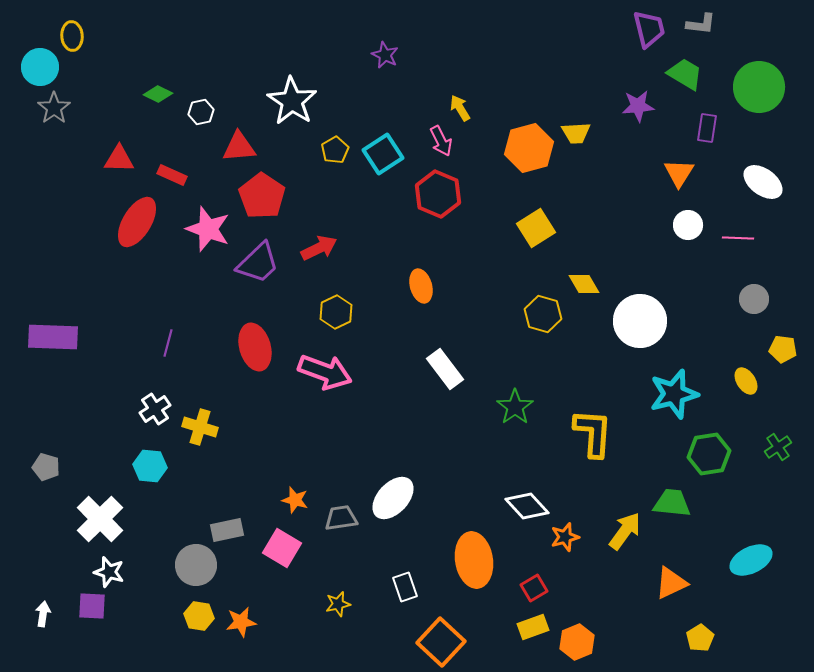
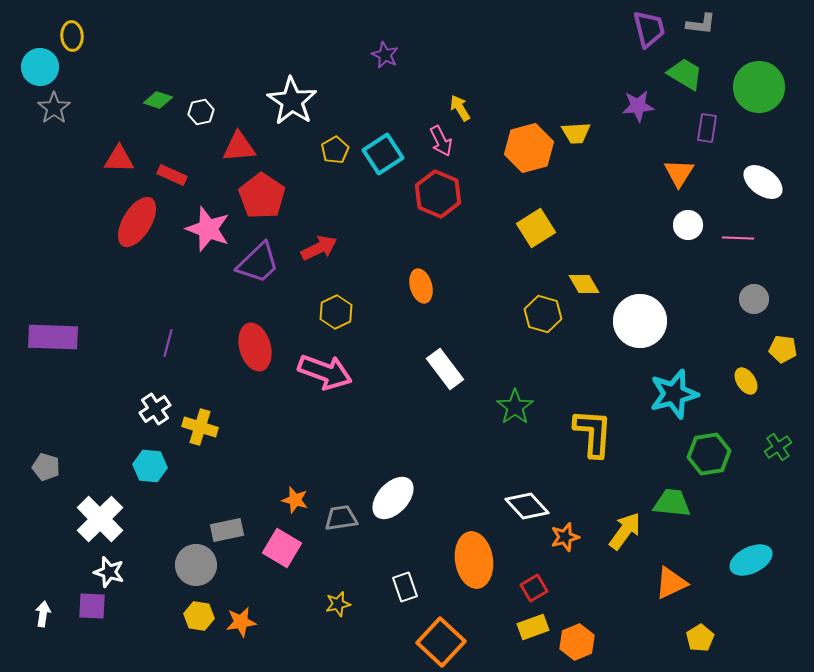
green diamond at (158, 94): moved 6 px down; rotated 8 degrees counterclockwise
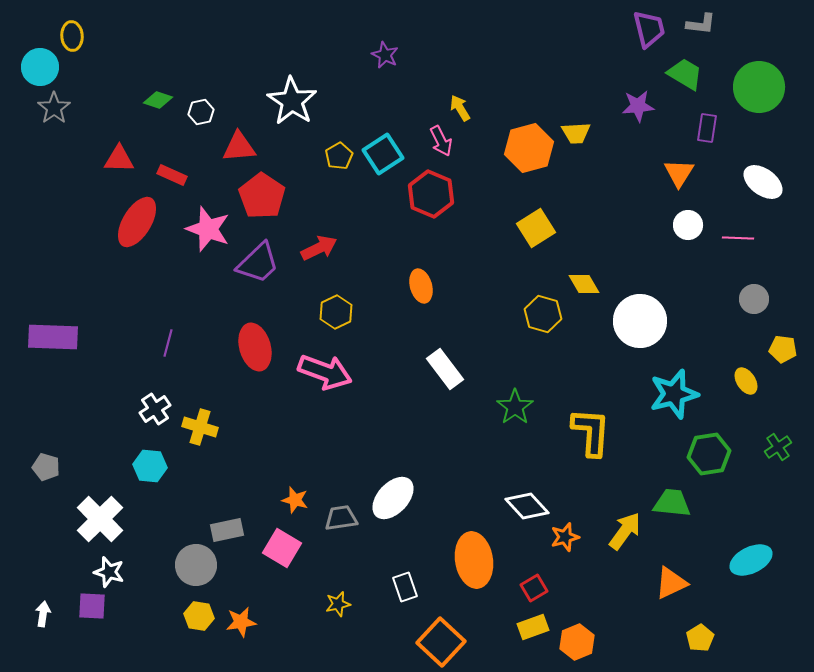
yellow pentagon at (335, 150): moved 4 px right, 6 px down
red hexagon at (438, 194): moved 7 px left
yellow L-shape at (593, 433): moved 2 px left, 1 px up
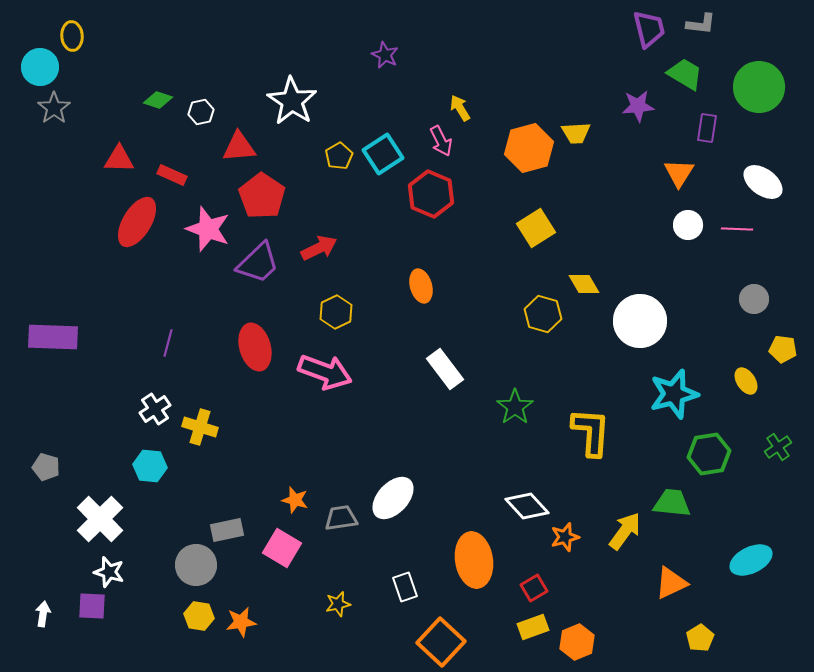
pink line at (738, 238): moved 1 px left, 9 px up
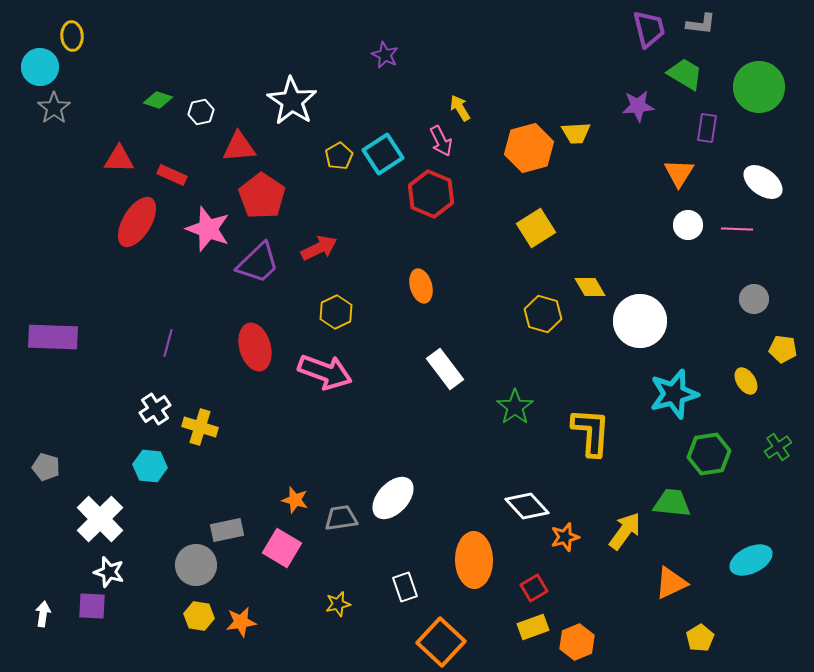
yellow diamond at (584, 284): moved 6 px right, 3 px down
orange ellipse at (474, 560): rotated 8 degrees clockwise
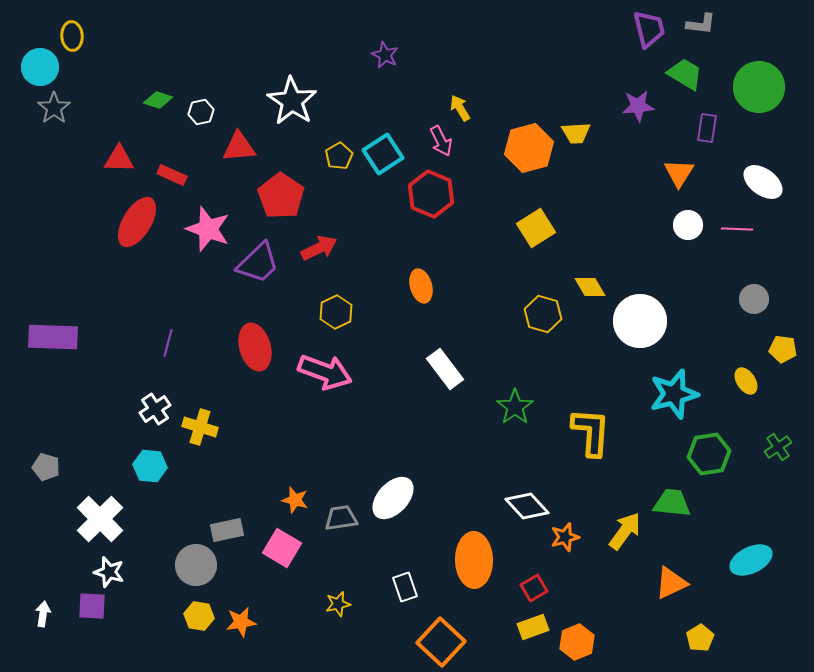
red pentagon at (262, 196): moved 19 px right
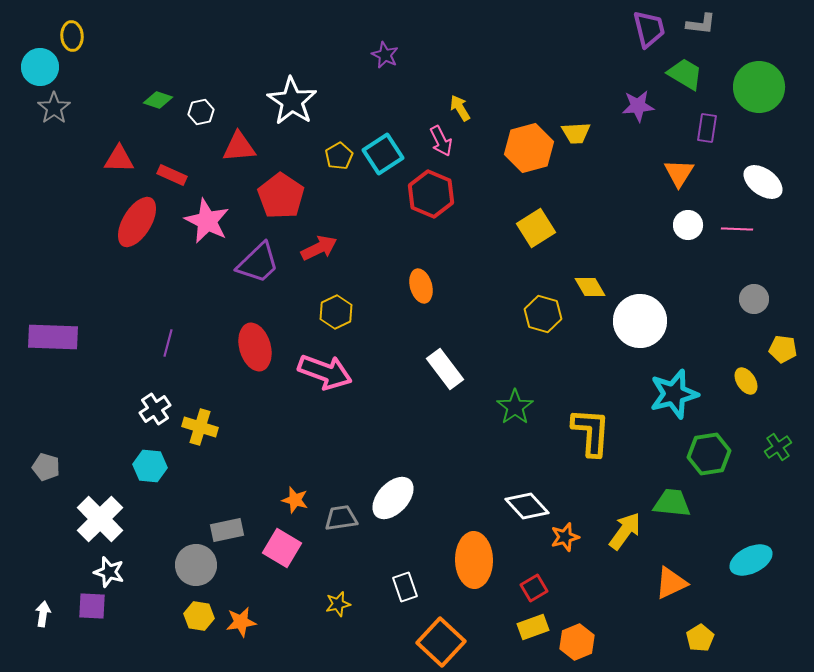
pink star at (208, 229): moved 1 px left, 8 px up; rotated 6 degrees clockwise
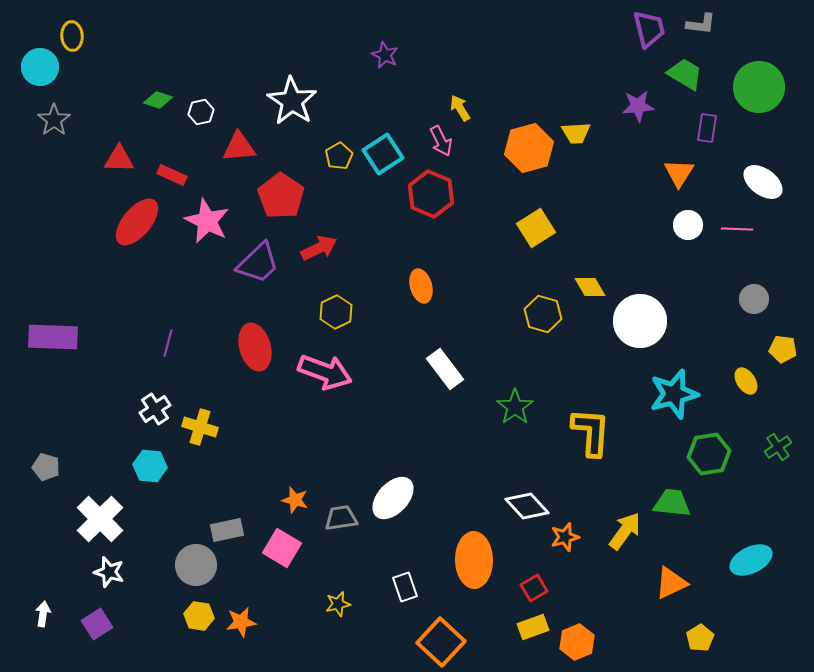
gray star at (54, 108): moved 12 px down
red ellipse at (137, 222): rotated 9 degrees clockwise
purple square at (92, 606): moved 5 px right, 18 px down; rotated 36 degrees counterclockwise
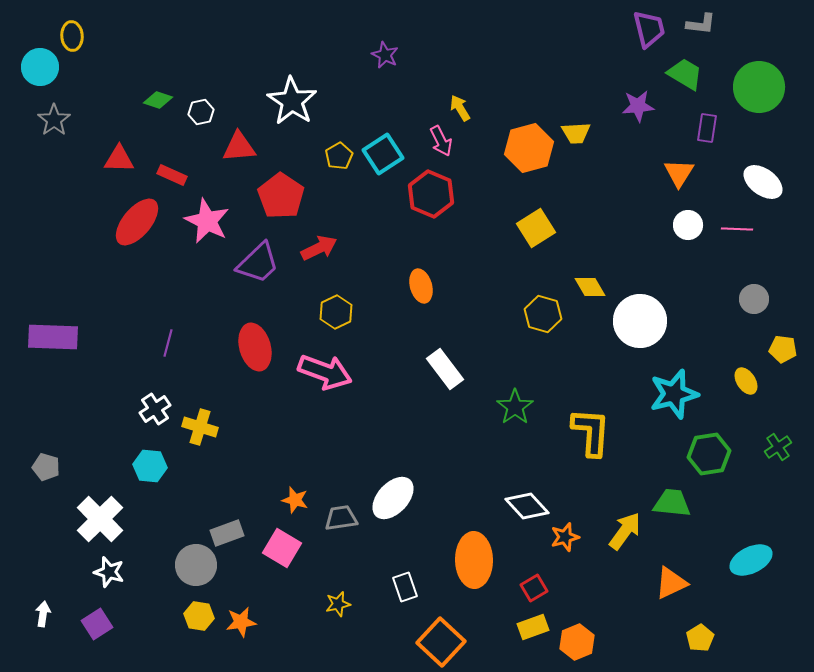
gray rectangle at (227, 530): moved 3 px down; rotated 8 degrees counterclockwise
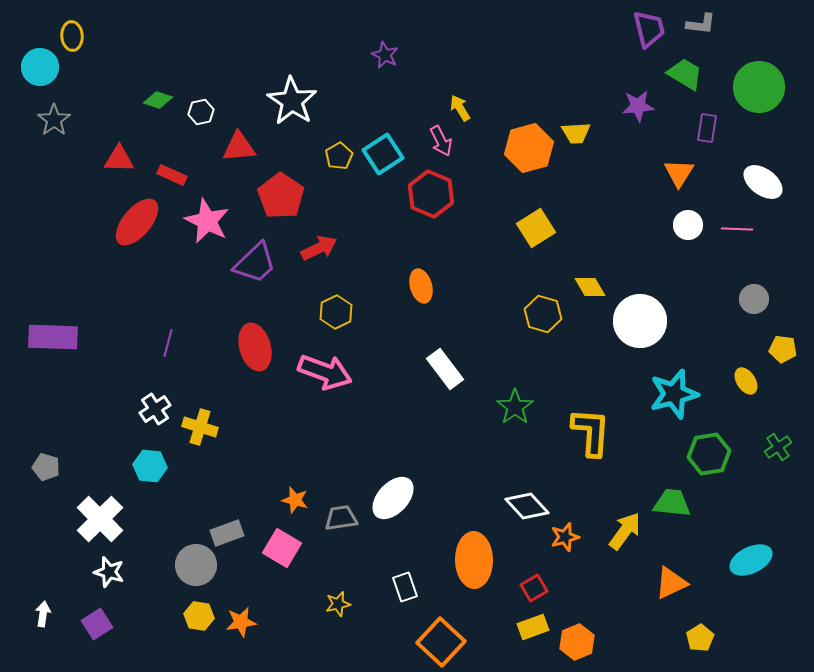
purple trapezoid at (258, 263): moved 3 px left
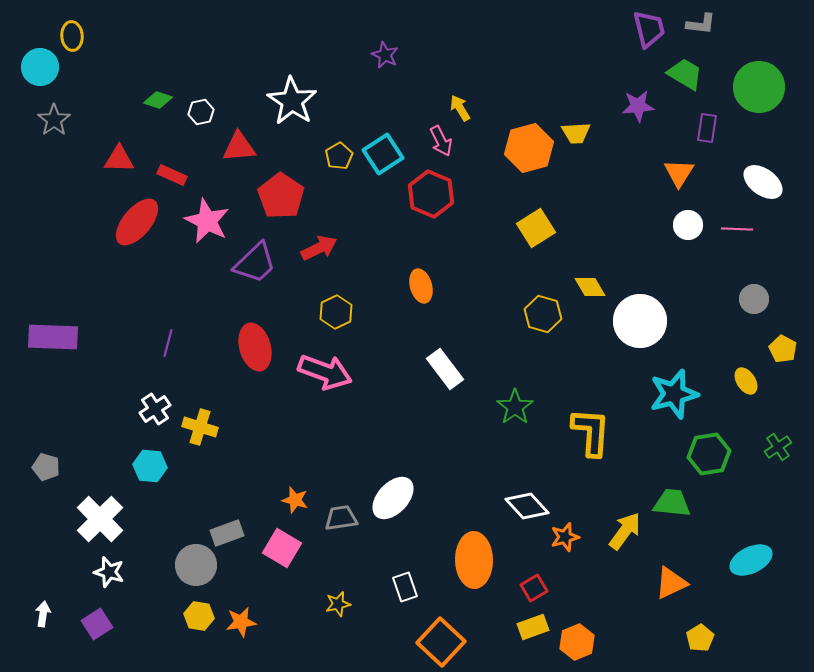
yellow pentagon at (783, 349): rotated 20 degrees clockwise
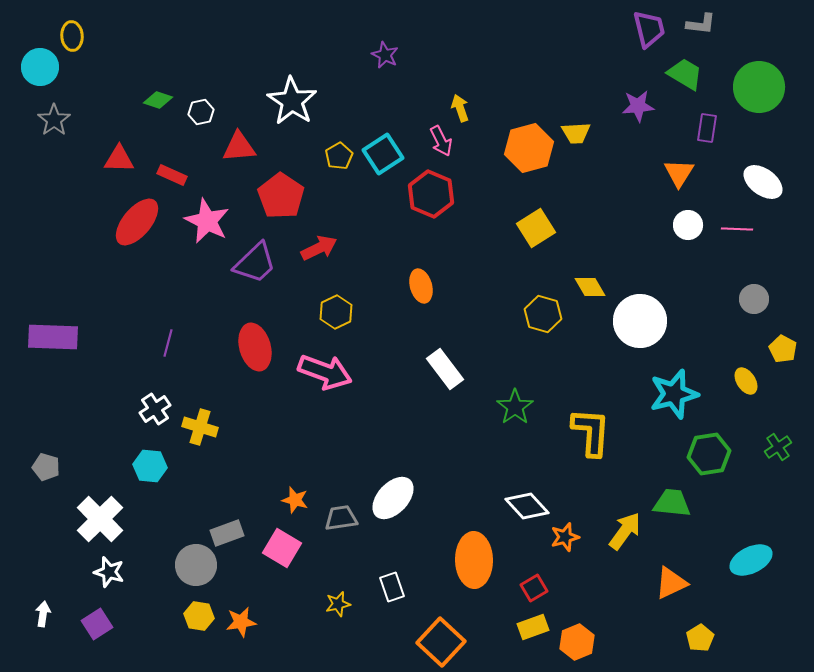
yellow arrow at (460, 108): rotated 12 degrees clockwise
white rectangle at (405, 587): moved 13 px left
